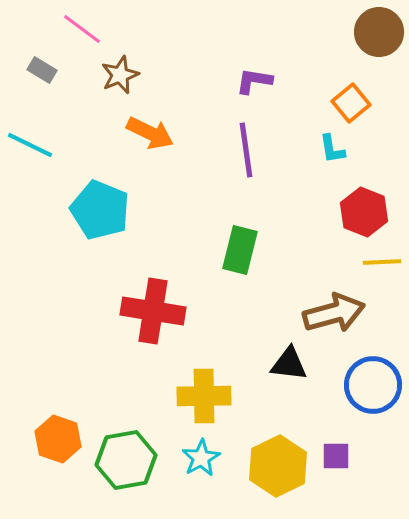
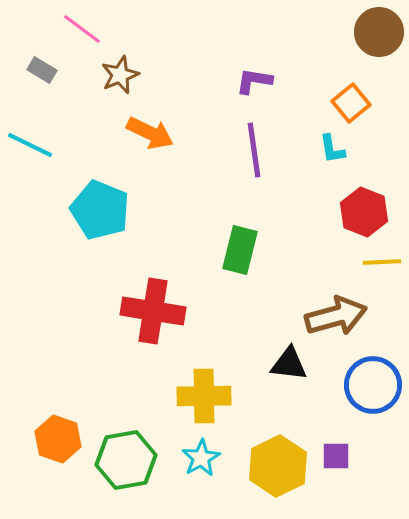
purple line: moved 8 px right
brown arrow: moved 2 px right, 3 px down
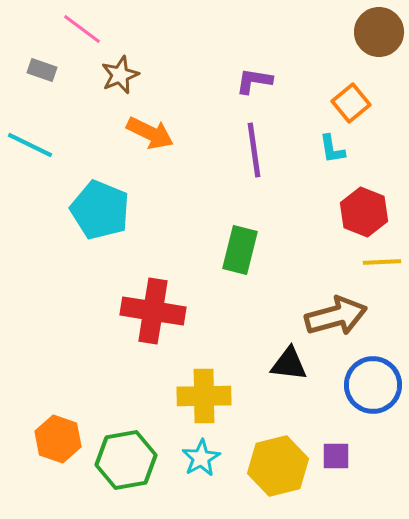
gray rectangle: rotated 12 degrees counterclockwise
yellow hexagon: rotated 12 degrees clockwise
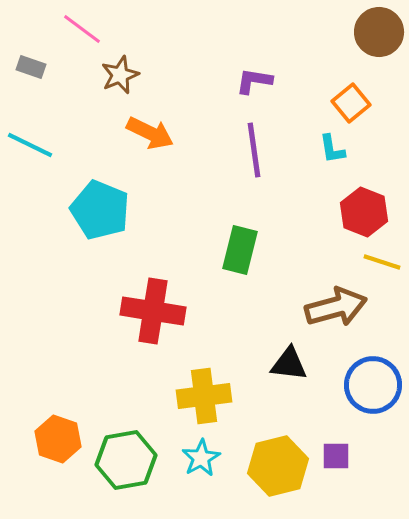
gray rectangle: moved 11 px left, 3 px up
yellow line: rotated 21 degrees clockwise
brown arrow: moved 9 px up
yellow cross: rotated 6 degrees counterclockwise
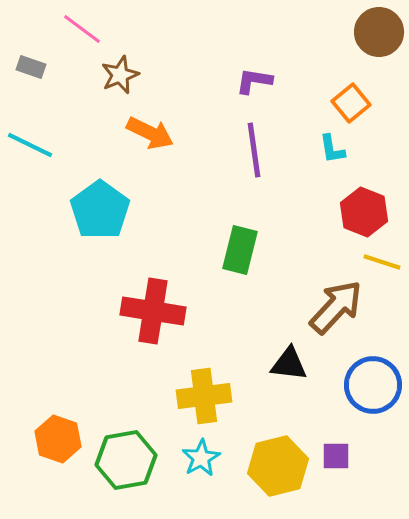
cyan pentagon: rotated 14 degrees clockwise
brown arrow: rotated 32 degrees counterclockwise
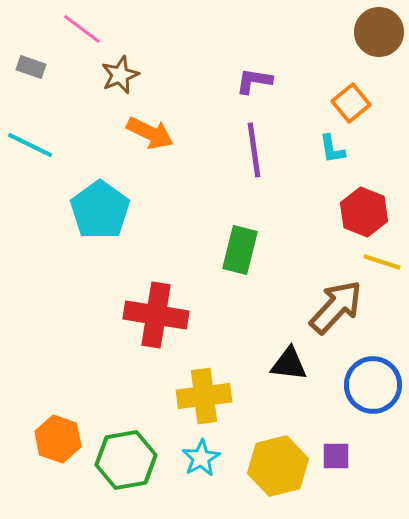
red cross: moved 3 px right, 4 px down
